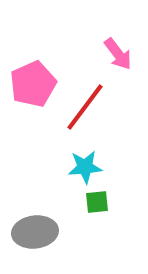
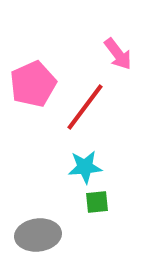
gray ellipse: moved 3 px right, 3 px down
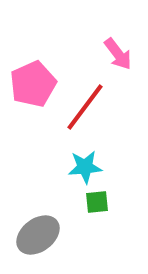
gray ellipse: rotated 30 degrees counterclockwise
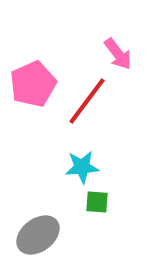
red line: moved 2 px right, 6 px up
cyan star: moved 3 px left
green square: rotated 10 degrees clockwise
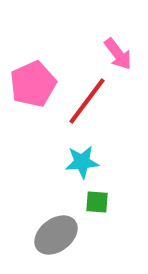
cyan star: moved 5 px up
gray ellipse: moved 18 px right
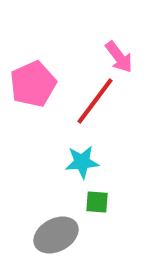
pink arrow: moved 1 px right, 3 px down
red line: moved 8 px right
gray ellipse: rotated 9 degrees clockwise
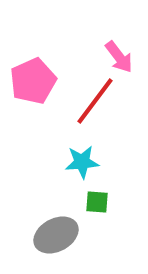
pink pentagon: moved 3 px up
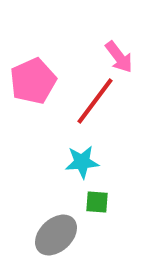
gray ellipse: rotated 15 degrees counterclockwise
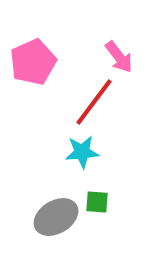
pink pentagon: moved 19 px up
red line: moved 1 px left, 1 px down
cyan star: moved 10 px up
gray ellipse: moved 18 px up; rotated 12 degrees clockwise
